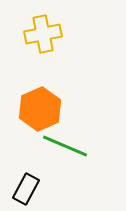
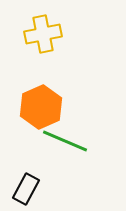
orange hexagon: moved 1 px right, 2 px up
green line: moved 5 px up
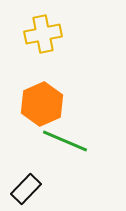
orange hexagon: moved 1 px right, 3 px up
black rectangle: rotated 16 degrees clockwise
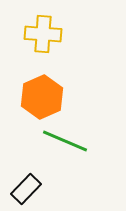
yellow cross: rotated 15 degrees clockwise
orange hexagon: moved 7 px up
